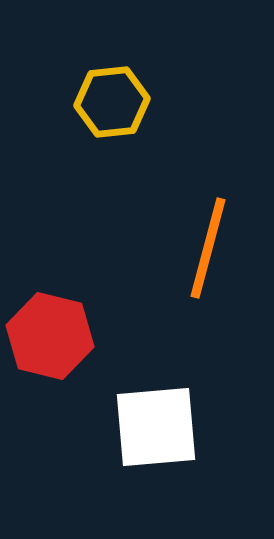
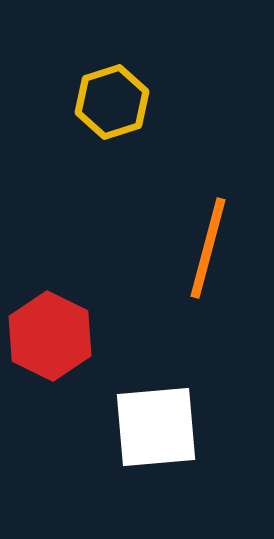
yellow hexagon: rotated 12 degrees counterclockwise
red hexagon: rotated 12 degrees clockwise
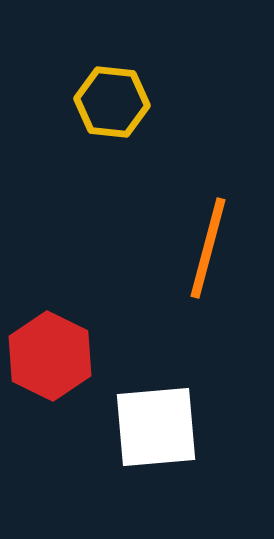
yellow hexagon: rotated 24 degrees clockwise
red hexagon: moved 20 px down
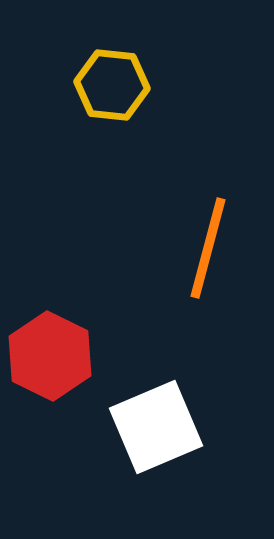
yellow hexagon: moved 17 px up
white square: rotated 18 degrees counterclockwise
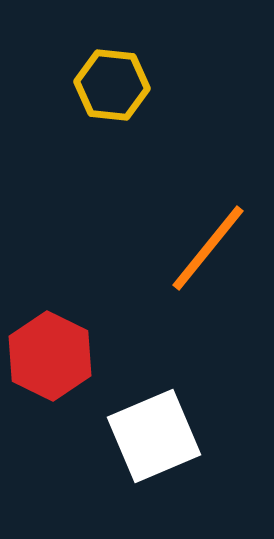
orange line: rotated 24 degrees clockwise
white square: moved 2 px left, 9 px down
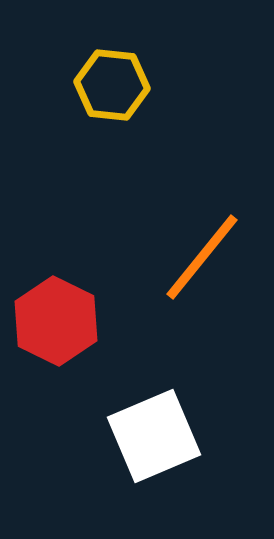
orange line: moved 6 px left, 9 px down
red hexagon: moved 6 px right, 35 px up
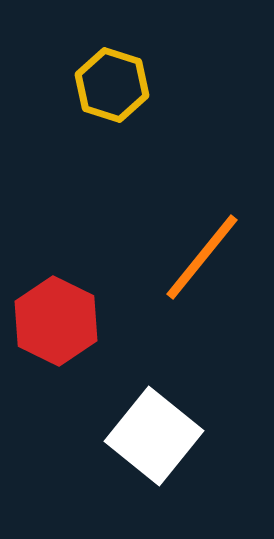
yellow hexagon: rotated 12 degrees clockwise
white square: rotated 28 degrees counterclockwise
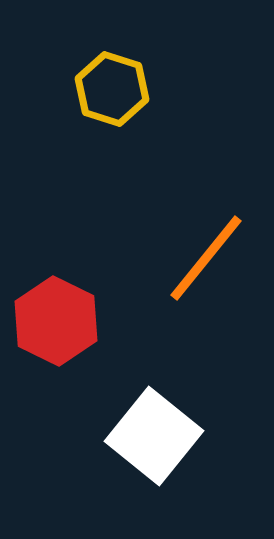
yellow hexagon: moved 4 px down
orange line: moved 4 px right, 1 px down
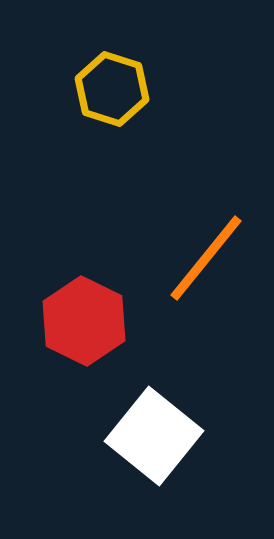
red hexagon: moved 28 px right
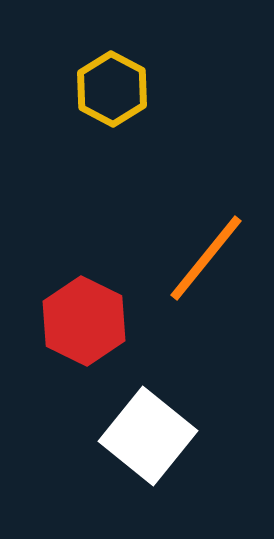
yellow hexagon: rotated 10 degrees clockwise
white square: moved 6 px left
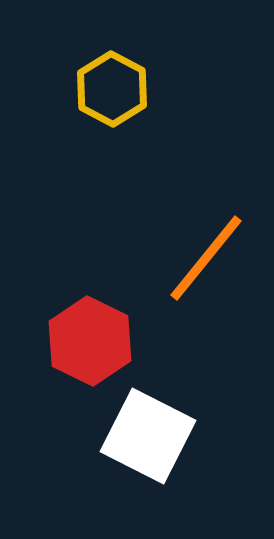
red hexagon: moved 6 px right, 20 px down
white square: rotated 12 degrees counterclockwise
